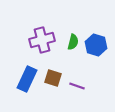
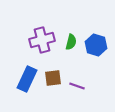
green semicircle: moved 2 px left
brown square: rotated 24 degrees counterclockwise
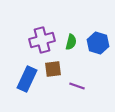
blue hexagon: moved 2 px right, 2 px up
brown square: moved 9 px up
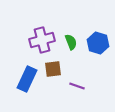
green semicircle: rotated 35 degrees counterclockwise
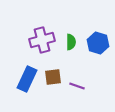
green semicircle: rotated 21 degrees clockwise
brown square: moved 8 px down
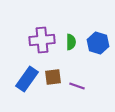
purple cross: rotated 10 degrees clockwise
blue rectangle: rotated 10 degrees clockwise
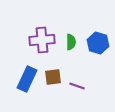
blue rectangle: rotated 10 degrees counterclockwise
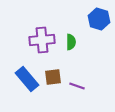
blue hexagon: moved 1 px right, 24 px up
blue rectangle: rotated 65 degrees counterclockwise
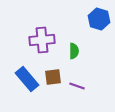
green semicircle: moved 3 px right, 9 px down
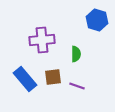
blue hexagon: moved 2 px left, 1 px down
green semicircle: moved 2 px right, 3 px down
blue rectangle: moved 2 px left
